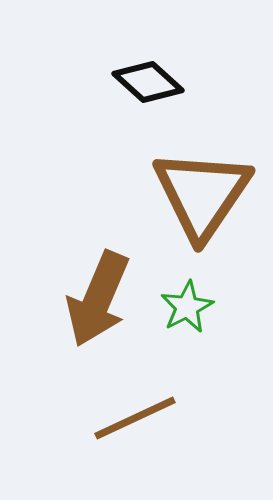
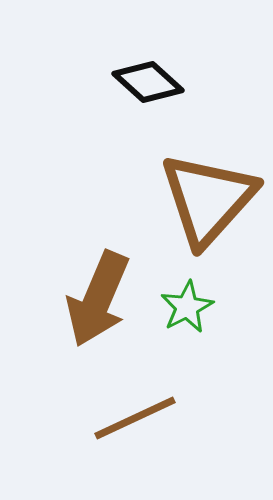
brown triangle: moved 6 px right, 5 px down; rotated 8 degrees clockwise
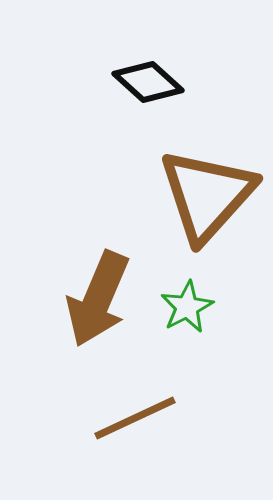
brown triangle: moved 1 px left, 4 px up
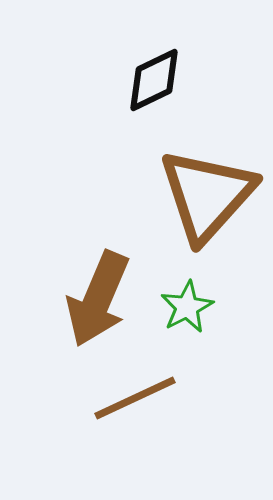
black diamond: moved 6 px right, 2 px up; rotated 68 degrees counterclockwise
brown line: moved 20 px up
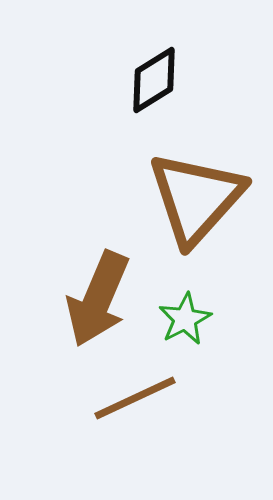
black diamond: rotated 6 degrees counterclockwise
brown triangle: moved 11 px left, 3 px down
green star: moved 2 px left, 12 px down
